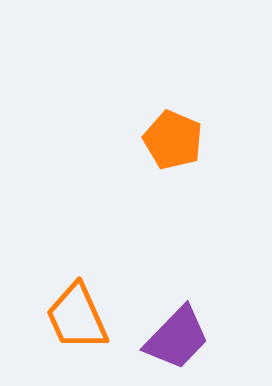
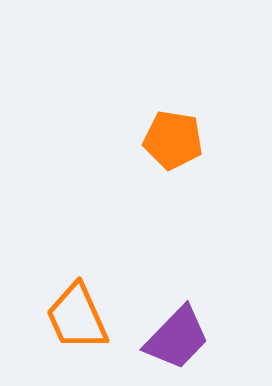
orange pentagon: rotated 14 degrees counterclockwise
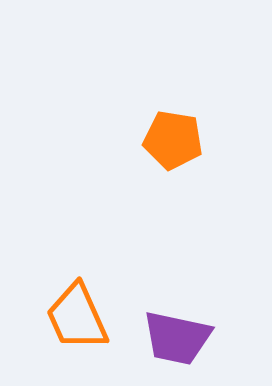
purple trapezoid: rotated 58 degrees clockwise
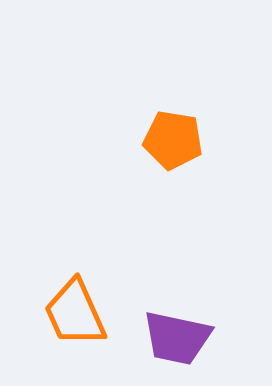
orange trapezoid: moved 2 px left, 4 px up
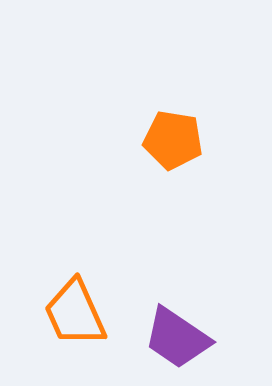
purple trapezoid: rotated 22 degrees clockwise
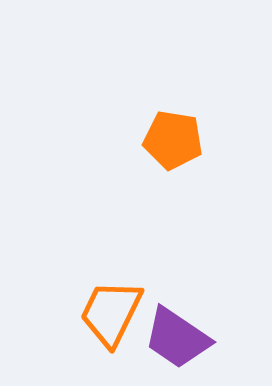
orange trapezoid: moved 36 px right; rotated 50 degrees clockwise
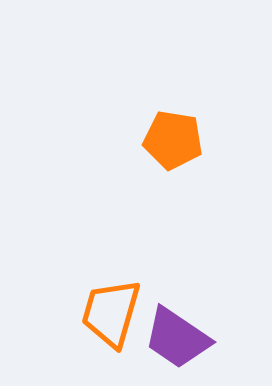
orange trapezoid: rotated 10 degrees counterclockwise
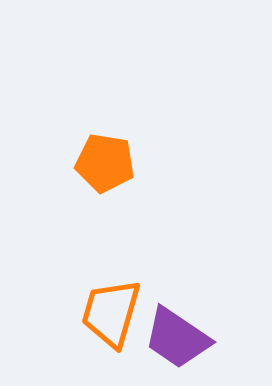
orange pentagon: moved 68 px left, 23 px down
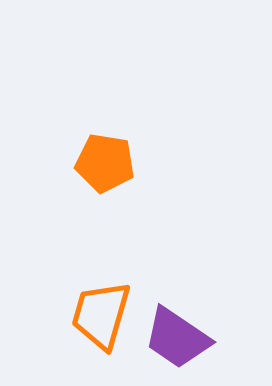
orange trapezoid: moved 10 px left, 2 px down
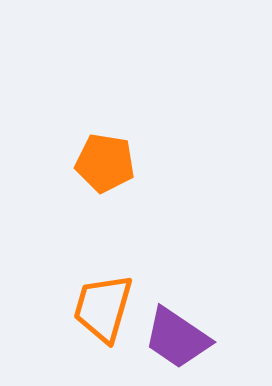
orange trapezoid: moved 2 px right, 7 px up
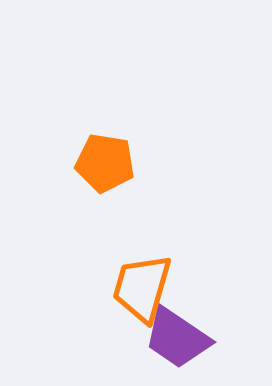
orange trapezoid: moved 39 px right, 20 px up
